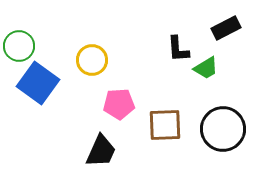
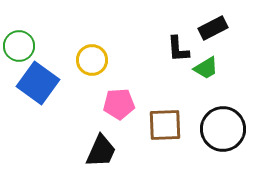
black rectangle: moved 13 px left
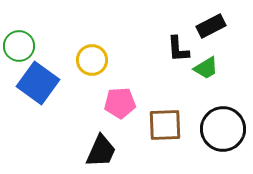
black rectangle: moved 2 px left, 2 px up
pink pentagon: moved 1 px right, 1 px up
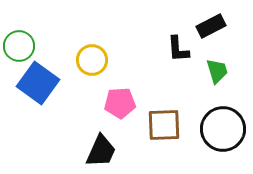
green trapezoid: moved 11 px right, 3 px down; rotated 76 degrees counterclockwise
brown square: moved 1 px left
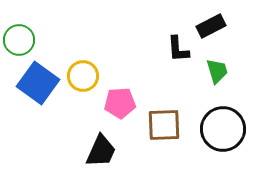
green circle: moved 6 px up
yellow circle: moved 9 px left, 16 px down
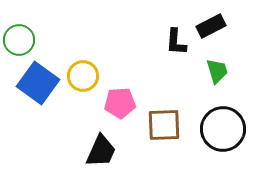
black L-shape: moved 2 px left, 7 px up; rotated 8 degrees clockwise
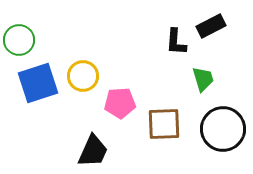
green trapezoid: moved 14 px left, 8 px down
blue square: rotated 36 degrees clockwise
brown square: moved 1 px up
black trapezoid: moved 8 px left
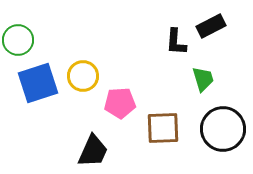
green circle: moved 1 px left
brown square: moved 1 px left, 4 px down
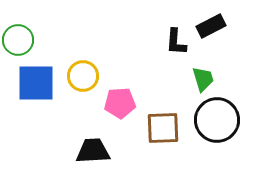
blue square: moved 2 px left; rotated 18 degrees clockwise
black circle: moved 6 px left, 9 px up
black trapezoid: rotated 117 degrees counterclockwise
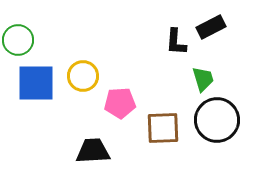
black rectangle: moved 1 px down
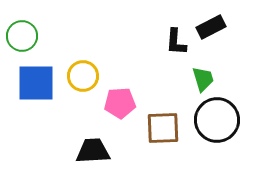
green circle: moved 4 px right, 4 px up
